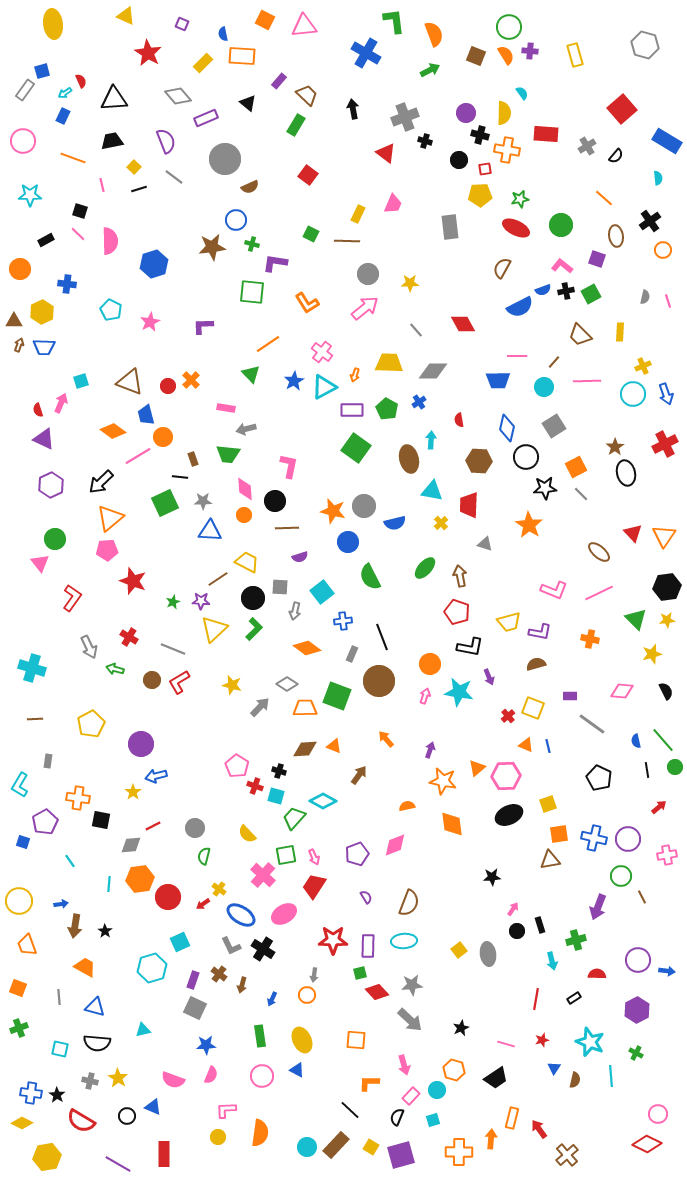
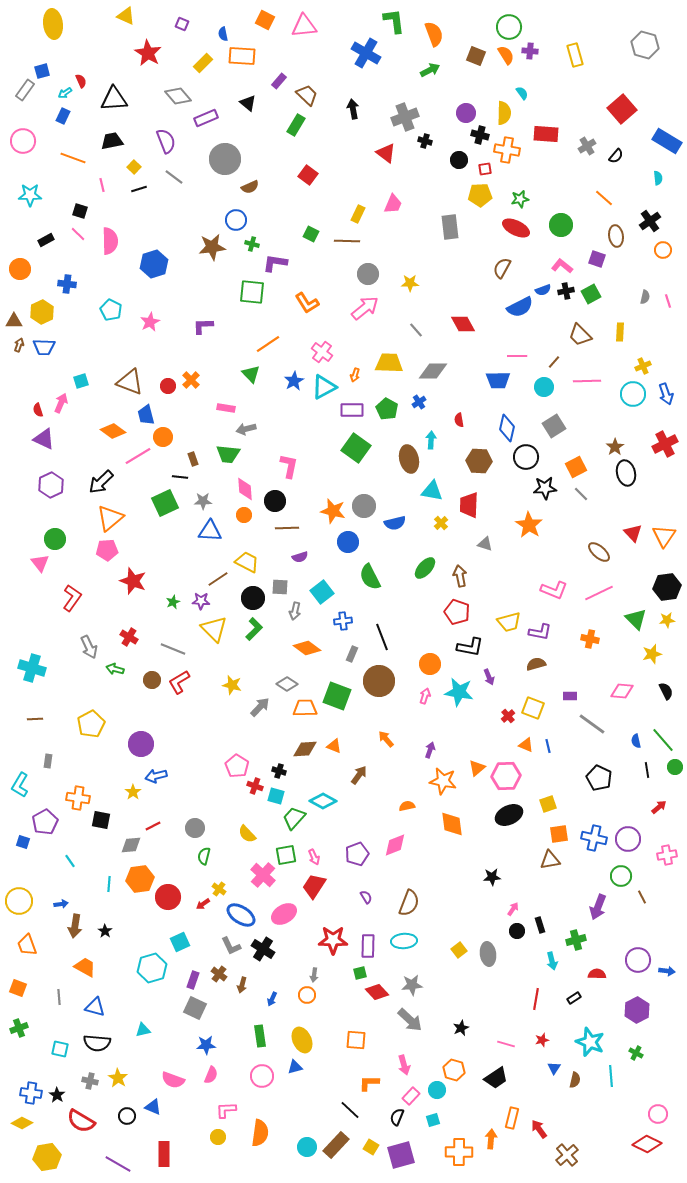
yellow triangle at (214, 629): rotated 32 degrees counterclockwise
blue triangle at (297, 1070): moved 2 px left, 3 px up; rotated 42 degrees counterclockwise
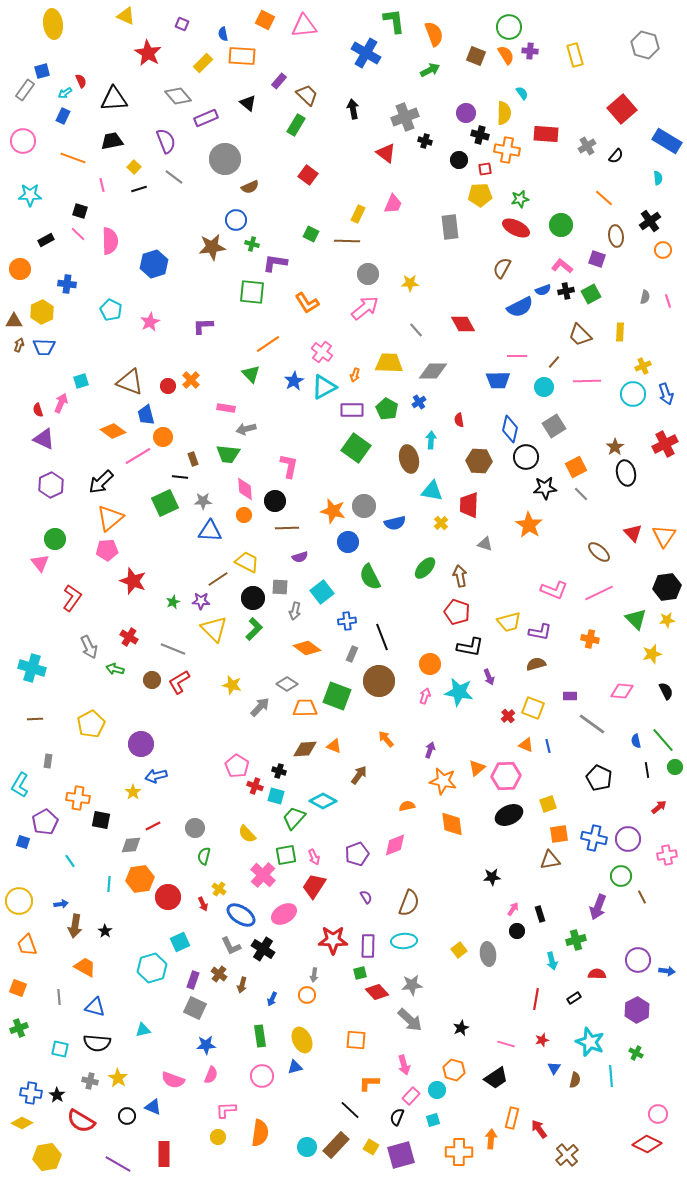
blue diamond at (507, 428): moved 3 px right, 1 px down
blue cross at (343, 621): moved 4 px right
red arrow at (203, 904): rotated 80 degrees counterclockwise
black rectangle at (540, 925): moved 11 px up
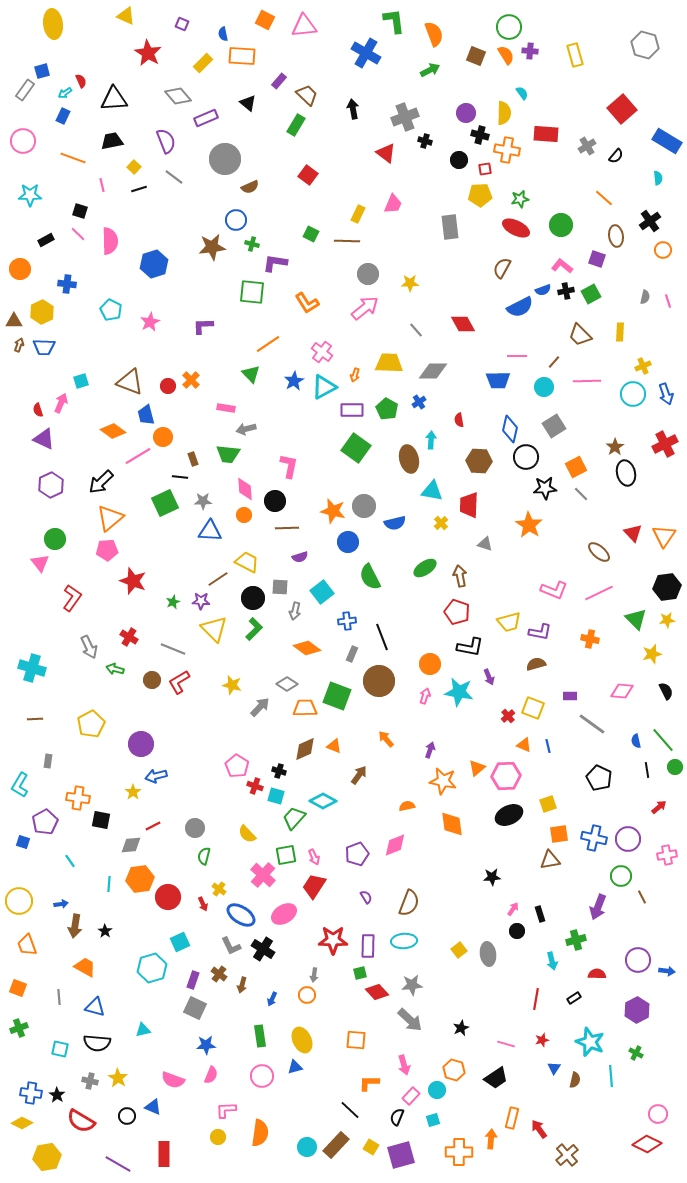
green ellipse at (425, 568): rotated 15 degrees clockwise
orange triangle at (526, 745): moved 2 px left
brown diamond at (305, 749): rotated 20 degrees counterclockwise
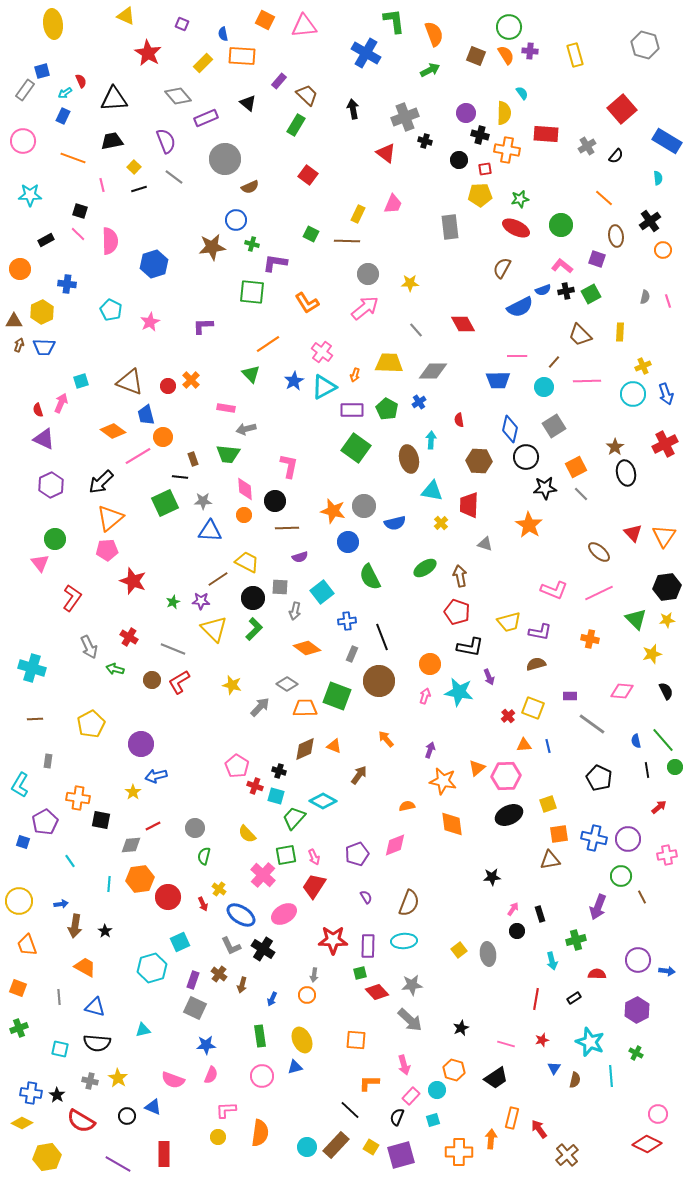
orange triangle at (524, 745): rotated 28 degrees counterclockwise
